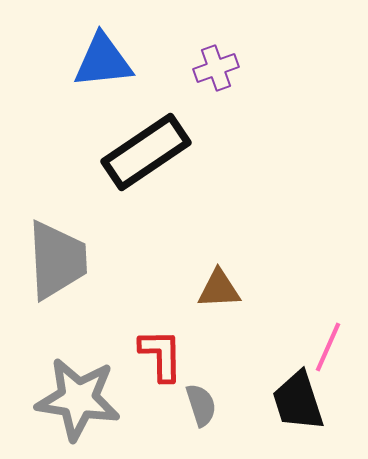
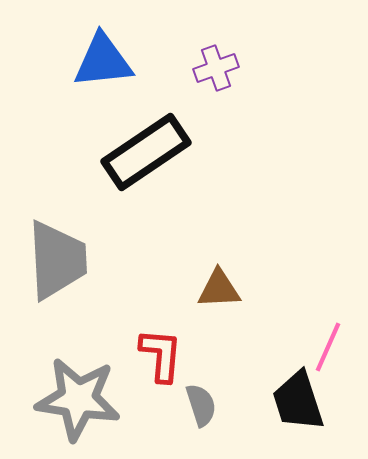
red L-shape: rotated 6 degrees clockwise
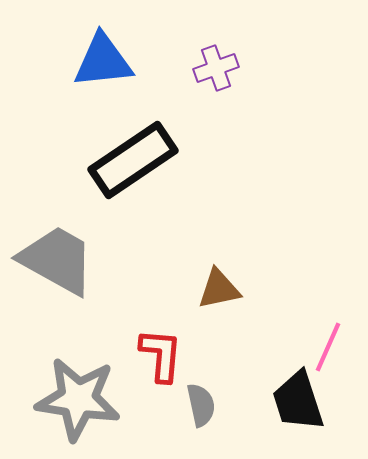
black rectangle: moved 13 px left, 8 px down
gray trapezoid: rotated 58 degrees counterclockwise
brown triangle: rotated 9 degrees counterclockwise
gray semicircle: rotated 6 degrees clockwise
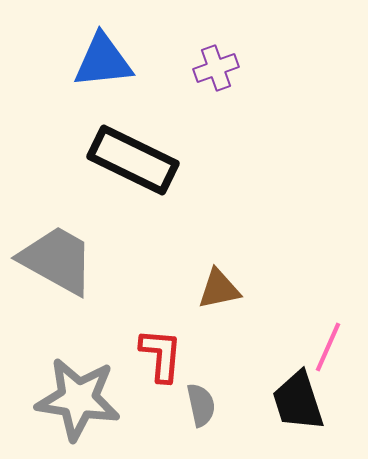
black rectangle: rotated 60 degrees clockwise
